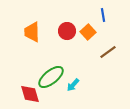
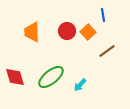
brown line: moved 1 px left, 1 px up
cyan arrow: moved 7 px right
red diamond: moved 15 px left, 17 px up
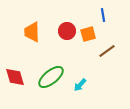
orange square: moved 2 px down; rotated 28 degrees clockwise
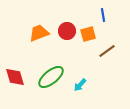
orange trapezoid: moved 7 px right, 1 px down; rotated 70 degrees clockwise
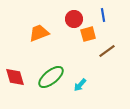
red circle: moved 7 px right, 12 px up
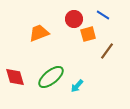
blue line: rotated 48 degrees counterclockwise
brown line: rotated 18 degrees counterclockwise
cyan arrow: moved 3 px left, 1 px down
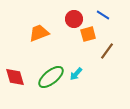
cyan arrow: moved 1 px left, 12 px up
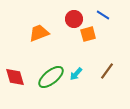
brown line: moved 20 px down
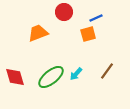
blue line: moved 7 px left, 3 px down; rotated 56 degrees counterclockwise
red circle: moved 10 px left, 7 px up
orange trapezoid: moved 1 px left
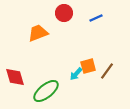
red circle: moved 1 px down
orange square: moved 32 px down
green ellipse: moved 5 px left, 14 px down
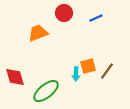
cyan arrow: rotated 40 degrees counterclockwise
